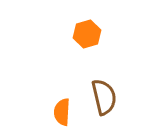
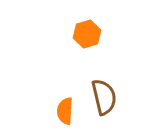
orange semicircle: moved 3 px right, 1 px up
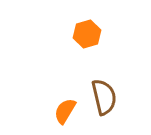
orange semicircle: rotated 28 degrees clockwise
